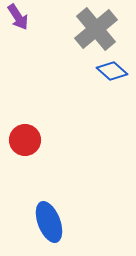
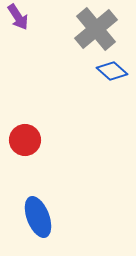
blue ellipse: moved 11 px left, 5 px up
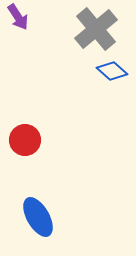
blue ellipse: rotated 9 degrees counterclockwise
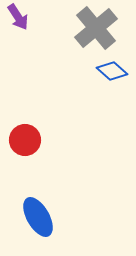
gray cross: moved 1 px up
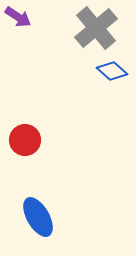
purple arrow: rotated 24 degrees counterclockwise
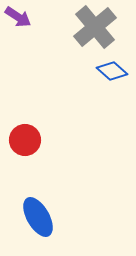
gray cross: moved 1 px left, 1 px up
